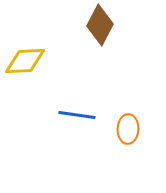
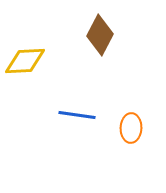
brown diamond: moved 10 px down
orange ellipse: moved 3 px right, 1 px up
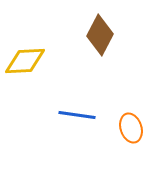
orange ellipse: rotated 20 degrees counterclockwise
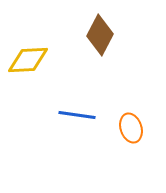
yellow diamond: moved 3 px right, 1 px up
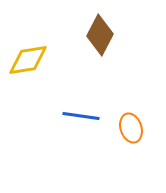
yellow diamond: rotated 6 degrees counterclockwise
blue line: moved 4 px right, 1 px down
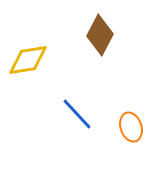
blue line: moved 4 px left, 2 px up; rotated 39 degrees clockwise
orange ellipse: moved 1 px up
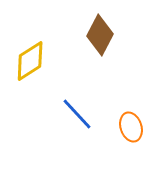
yellow diamond: moved 2 px right, 1 px down; rotated 24 degrees counterclockwise
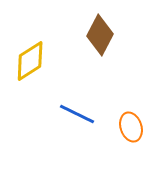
blue line: rotated 21 degrees counterclockwise
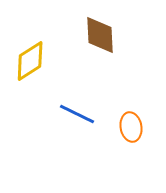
brown diamond: rotated 30 degrees counterclockwise
orange ellipse: rotated 8 degrees clockwise
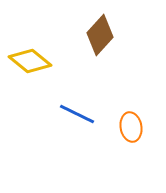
brown diamond: rotated 45 degrees clockwise
yellow diamond: rotated 72 degrees clockwise
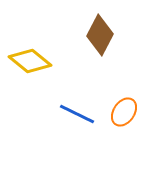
brown diamond: rotated 15 degrees counterclockwise
orange ellipse: moved 7 px left, 15 px up; rotated 44 degrees clockwise
